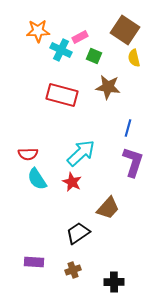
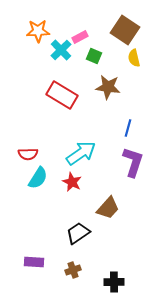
cyan cross: rotated 20 degrees clockwise
red rectangle: rotated 16 degrees clockwise
cyan arrow: rotated 8 degrees clockwise
cyan semicircle: moved 1 px right, 1 px up; rotated 115 degrees counterclockwise
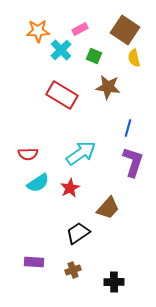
pink rectangle: moved 8 px up
cyan semicircle: moved 5 px down; rotated 25 degrees clockwise
red star: moved 2 px left, 6 px down; rotated 18 degrees clockwise
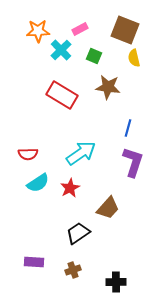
brown square: rotated 12 degrees counterclockwise
black cross: moved 2 px right
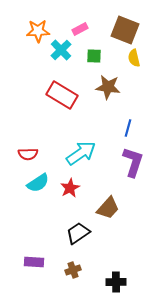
green square: rotated 21 degrees counterclockwise
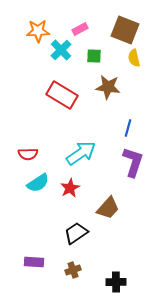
black trapezoid: moved 2 px left
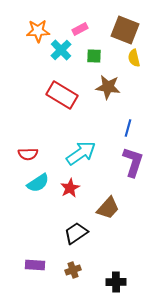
purple rectangle: moved 1 px right, 3 px down
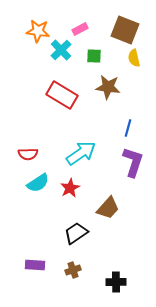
orange star: rotated 10 degrees clockwise
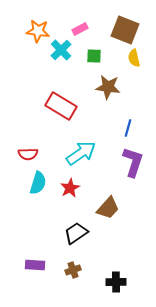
red rectangle: moved 1 px left, 11 px down
cyan semicircle: rotated 40 degrees counterclockwise
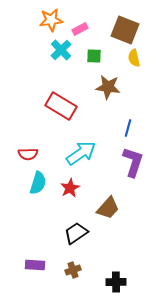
orange star: moved 13 px right, 11 px up; rotated 15 degrees counterclockwise
